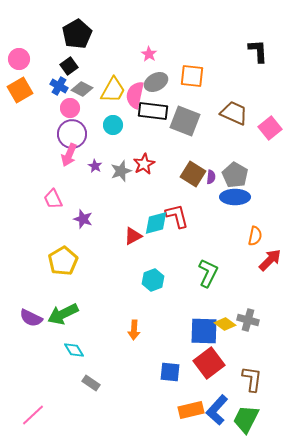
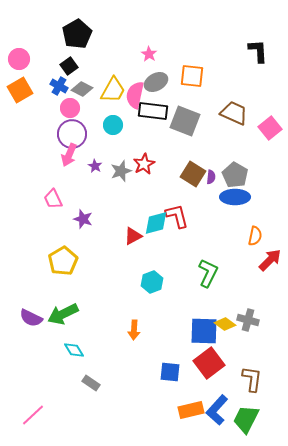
cyan hexagon at (153, 280): moved 1 px left, 2 px down
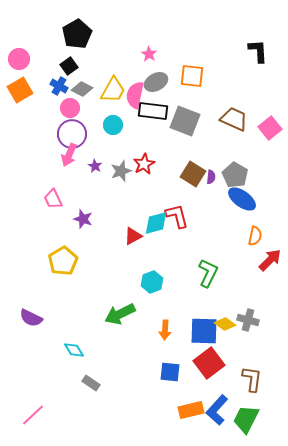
brown trapezoid at (234, 113): moved 6 px down
blue ellipse at (235, 197): moved 7 px right, 2 px down; rotated 36 degrees clockwise
green arrow at (63, 314): moved 57 px right
orange arrow at (134, 330): moved 31 px right
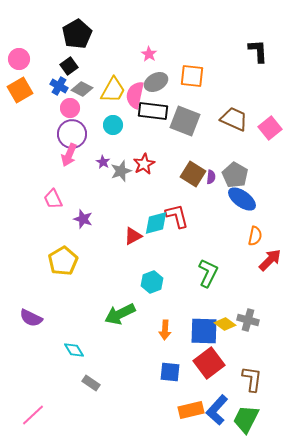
purple star at (95, 166): moved 8 px right, 4 px up
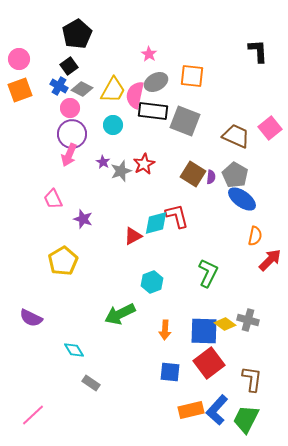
orange square at (20, 90): rotated 10 degrees clockwise
brown trapezoid at (234, 119): moved 2 px right, 17 px down
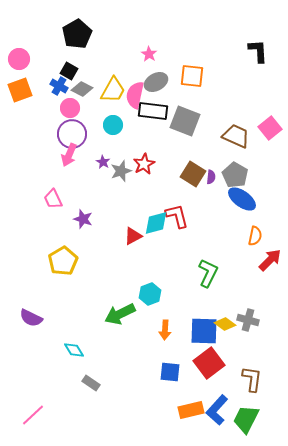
black square at (69, 66): moved 5 px down; rotated 24 degrees counterclockwise
cyan hexagon at (152, 282): moved 2 px left, 12 px down
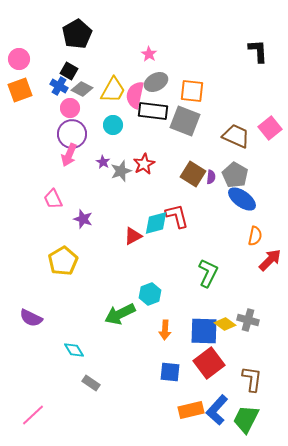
orange square at (192, 76): moved 15 px down
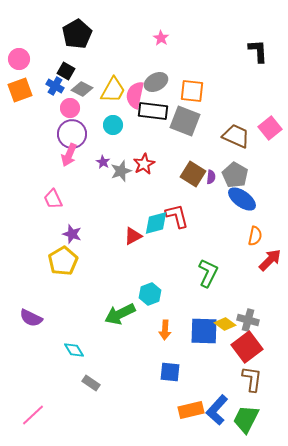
pink star at (149, 54): moved 12 px right, 16 px up
black square at (69, 71): moved 3 px left
blue cross at (59, 86): moved 4 px left
purple star at (83, 219): moved 11 px left, 15 px down
red square at (209, 363): moved 38 px right, 16 px up
